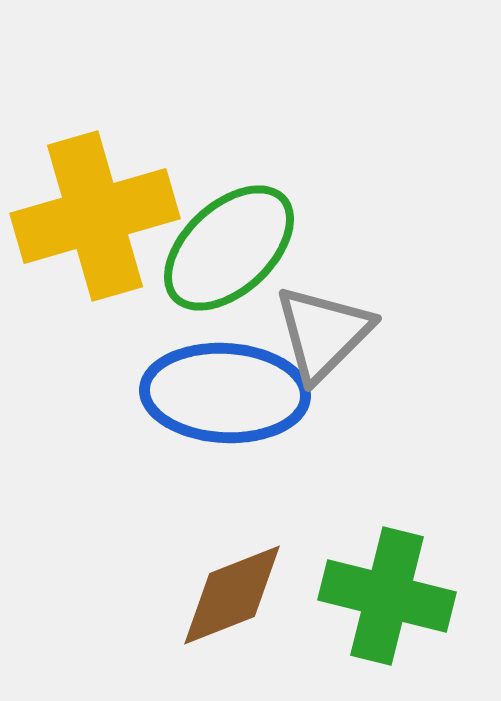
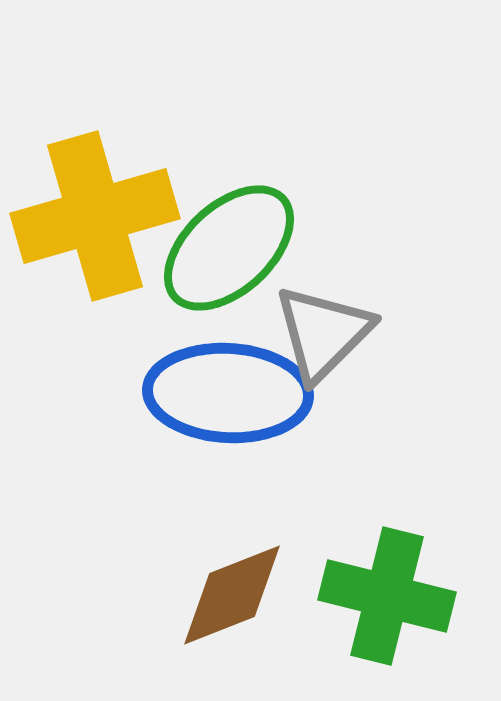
blue ellipse: moved 3 px right
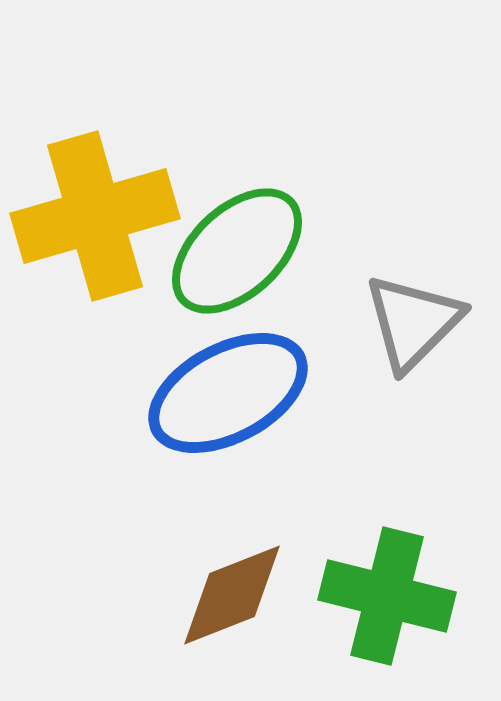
green ellipse: moved 8 px right, 3 px down
gray triangle: moved 90 px right, 11 px up
blue ellipse: rotated 31 degrees counterclockwise
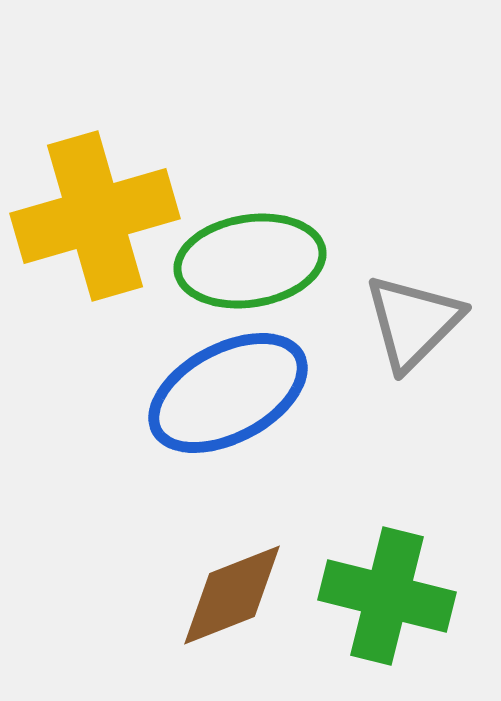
green ellipse: moved 13 px right, 10 px down; rotated 34 degrees clockwise
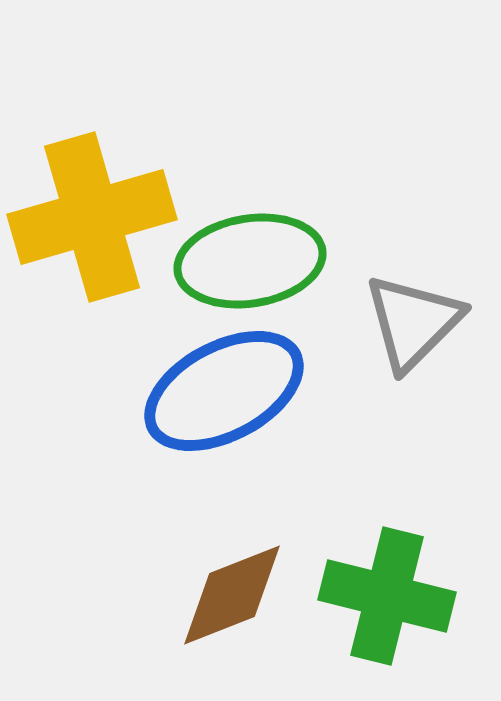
yellow cross: moved 3 px left, 1 px down
blue ellipse: moved 4 px left, 2 px up
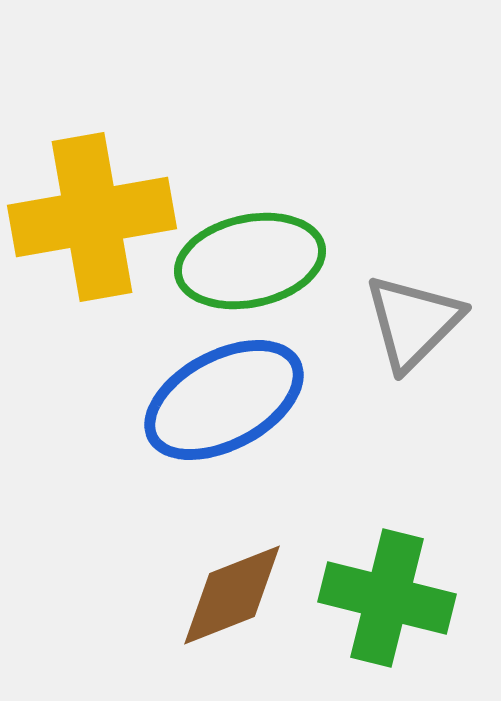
yellow cross: rotated 6 degrees clockwise
green ellipse: rotated 3 degrees counterclockwise
blue ellipse: moved 9 px down
green cross: moved 2 px down
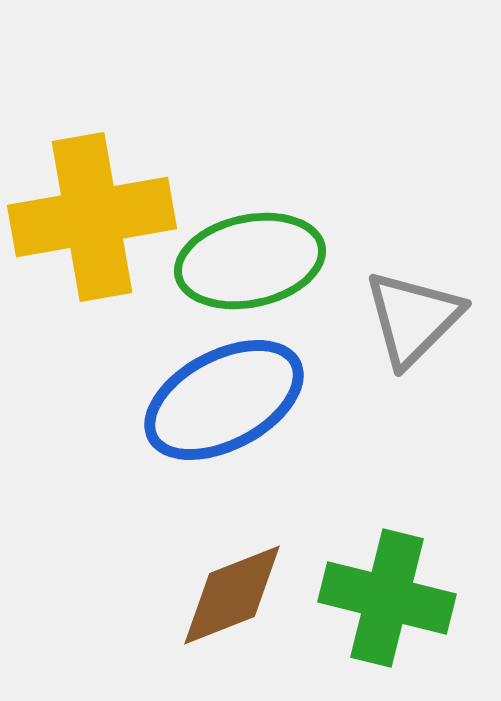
gray triangle: moved 4 px up
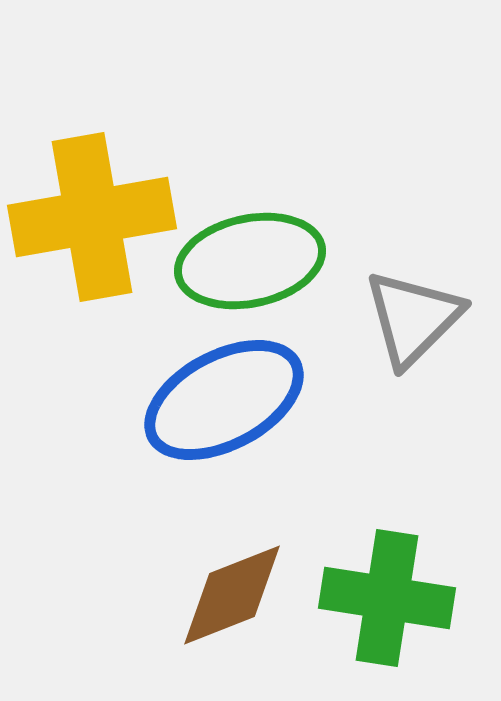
green cross: rotated 5 degrees counterclockwise
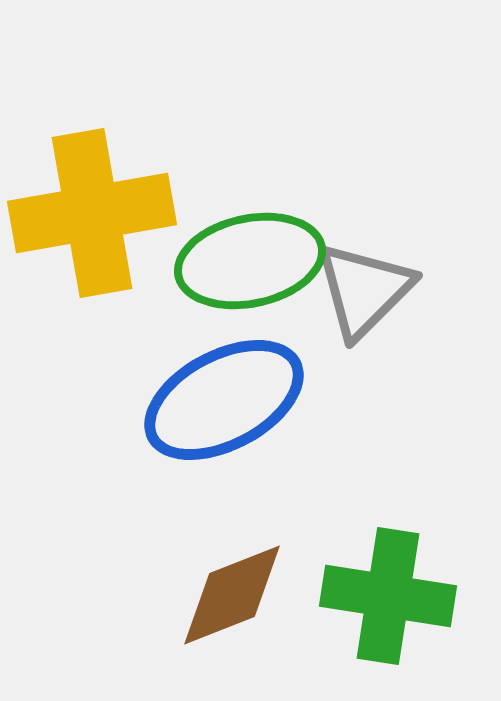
yellow cross: moved 4 px up
gray triangle: moved 49 px left, 28 px up
green cross: moved 1 px right, 2 px up
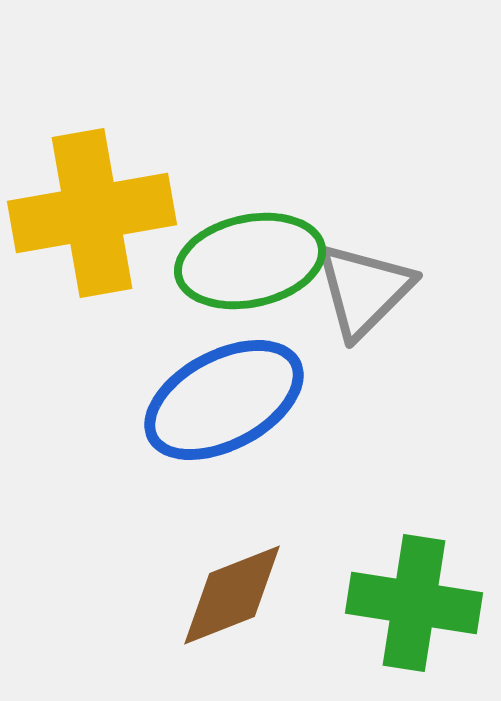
green cross: moved 26 px right, 7 px down
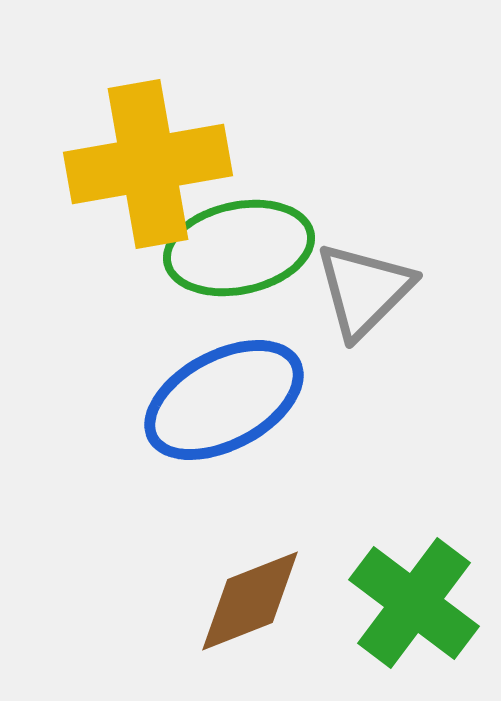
yellow cross: moved 56 px right, 49 px up
green ellipse: moved 11 px left, 13 px up
brown diamond: moved 18 px right, 6 px down
green cross: rotated 28 degrees clockwise
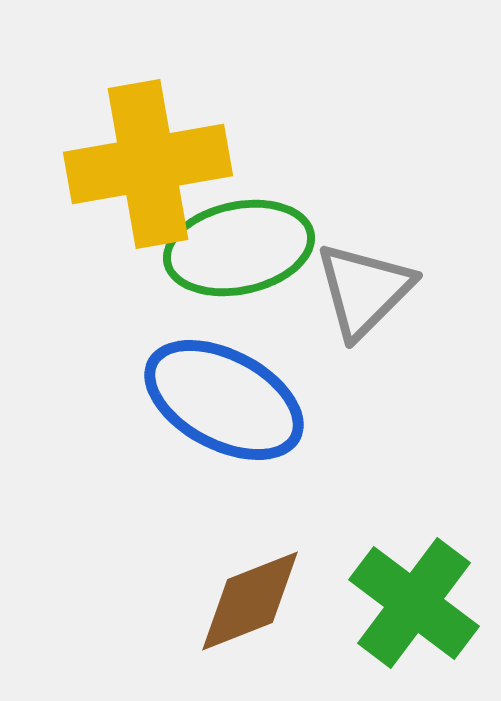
blue ellipse: rotated 56 degrees clockwise
